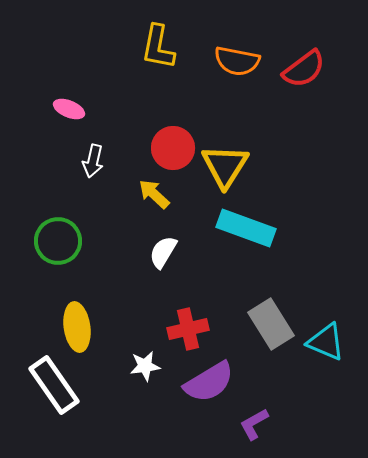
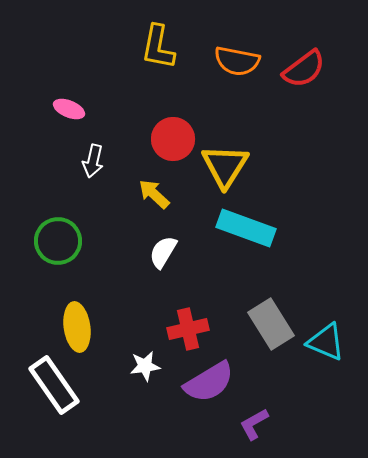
red circle: moved 9 px up
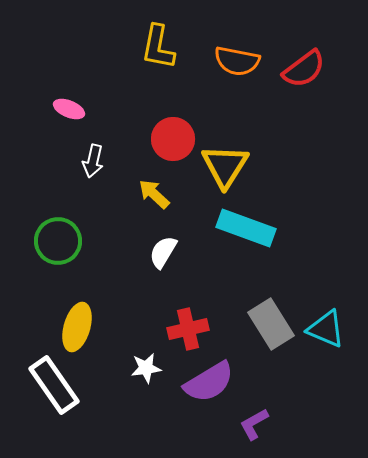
yellow ellipse: rotated 24 degrees clockwise
cyan triangle: moved 13 px up
white star: moved 1 px right, 2 px down
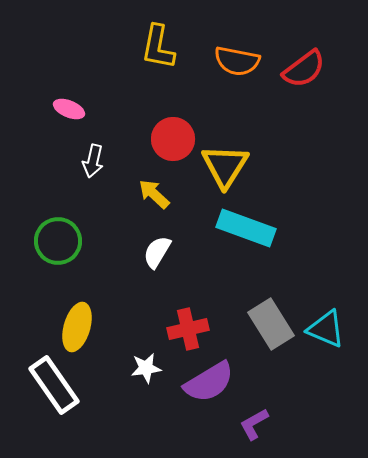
white semicircle: moved 6 px left
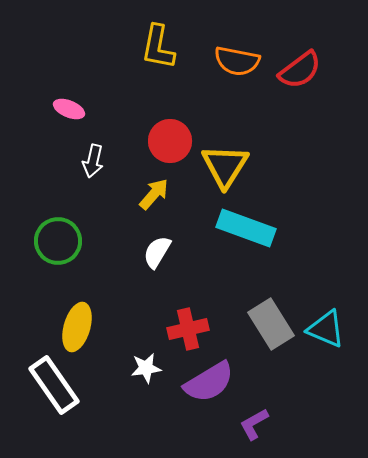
red semicircle: moved 4 px left, 1 px down
red circle: moved 3 px left, 2 px down
yellow arrow: rotated 88 degrees clockwise
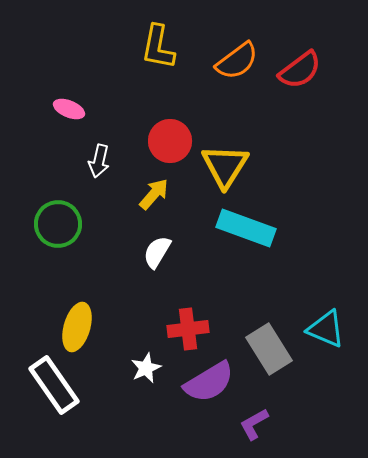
orange semicircle: rotated 48 degrees counterclockwise
white arrow: moved 6 px right
green circle: moved 17 px up
gray rectangle: moved 2 px left, 25 px down
red cross: rotated 6 degrees clockwise
white star: rotated 16 degrees counterclockwise
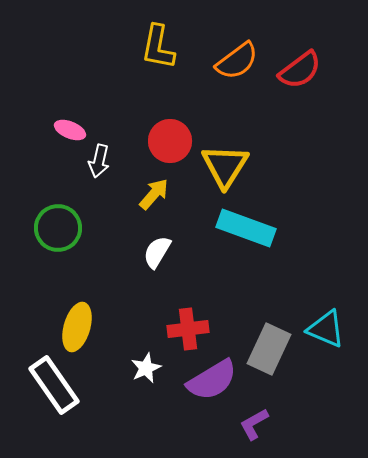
pink ellipse: moved 1 px right, 21 px down
green circle: moved 4 px down
gray rectangle: rotated 57 degrees clockwise
purple semicircle: moved 3 px right, 2 px up
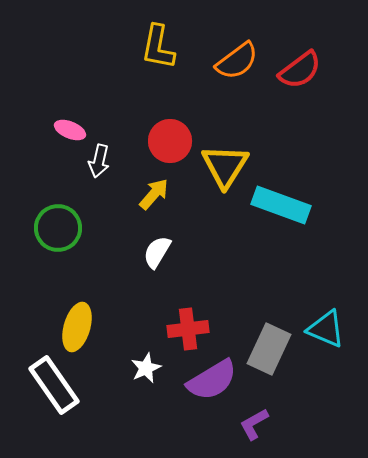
cyan rectangle: moved 35 px right, 23 px up
